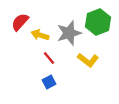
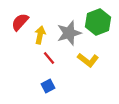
yellow arrow: rotated 84 degrees clockwise
blue square: moved 1 px left, 4 px down
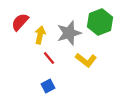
green hexagon: moved 2 px right
yellow L-shape: moved 2 px left
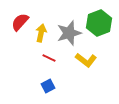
green hexagon: moved 1 px left, 1 px down
yellow arrow: moved 1 px right, 2 px up
red line: rotated 24 degrees counterclockwise
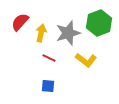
gray star: moved 1 px left
blue square: rotated 32 degrees clockwise
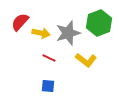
yellow arrow: rotated 90 degrees clockwise
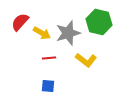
green hexagon: moved 1 px up; rotated 25 degrees counterclockwise
yellow arrow: moved 1 px right; rotated 18 degrees clockwise
red line: rotated 32 degrees counterclockwise
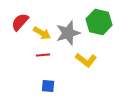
red line: moved 6 px left, 3 px up
